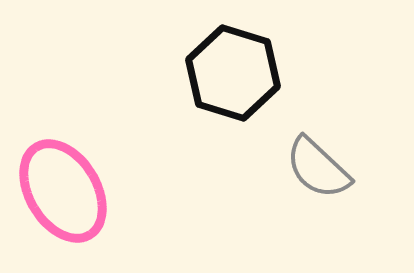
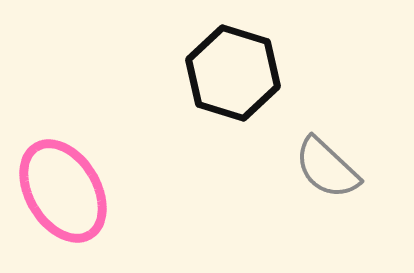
gray semicircle: moved 9 px right
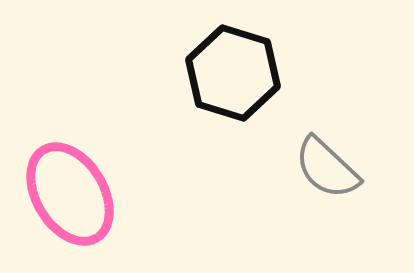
pink ellipse: moved 7 px right, 3 px down
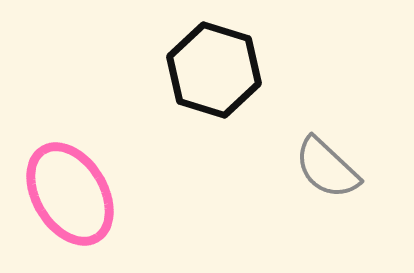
black hexagon: moved 19 px left, 3 px up
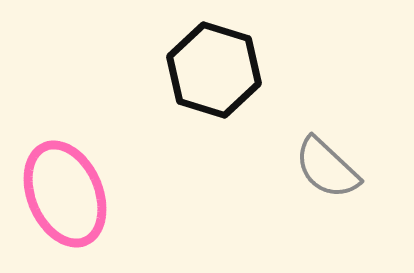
pink ellipse: moved 5 px left; rotated 8 degrees clockwise
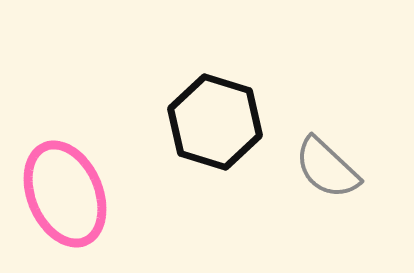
black hexagon: moved 1 px right, 52 px down
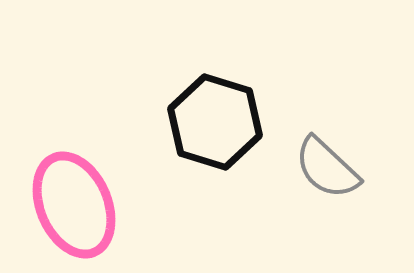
pink ellipse: moved 9 px right, 11 px down
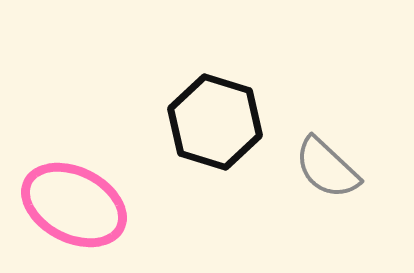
pink ellipse: rotated 40 degrees counterclockwise
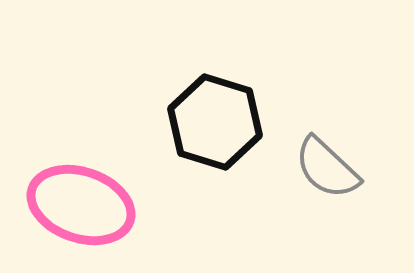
pink ellipse: moved 7 px right; rotated 8 degrees counterclockwise
